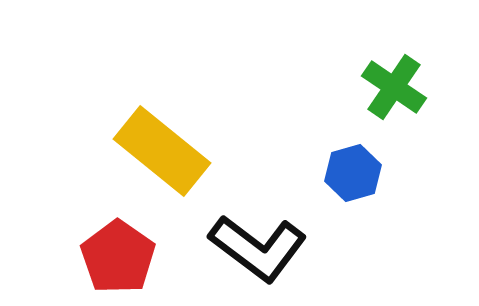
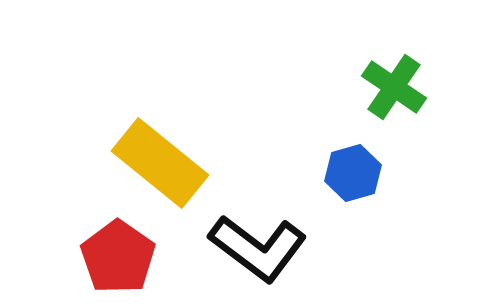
yellow rectangle: moved 2 px left, 12 px down
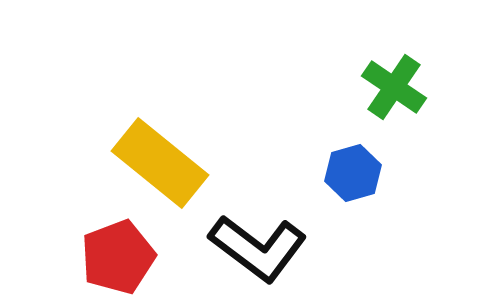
red pentagon: rotated 16 degrees clockwise
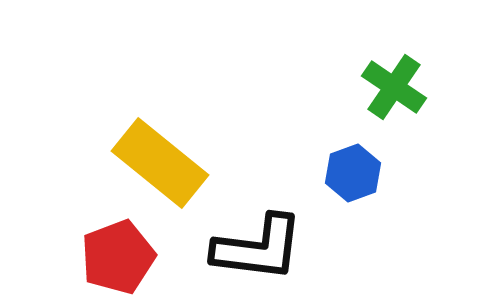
blue hexagon: rotated 4 degrees counterclockwise
black L-shape: rotated 30 degrees counterclockwise
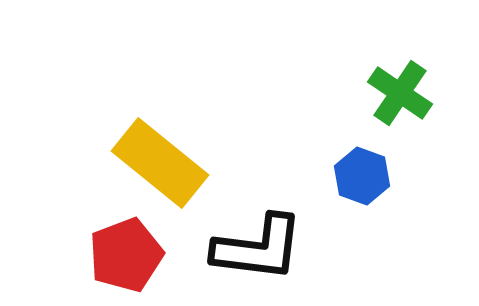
green cross: moved 6 px right, 6 px down
blue hexagon: moved 9 px right, 3 px down; rotated 20 degrees counterclockwise
red pentagon: moved 8 px right, 2 px up
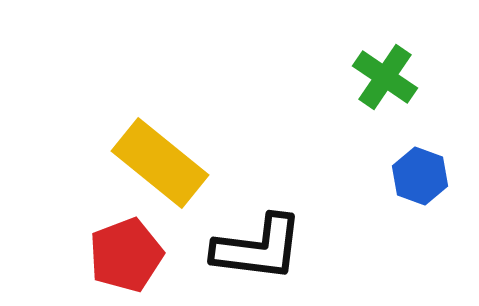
green cross: moved 15 px left, 16 px up
blue hexagon: moved 58 px right
